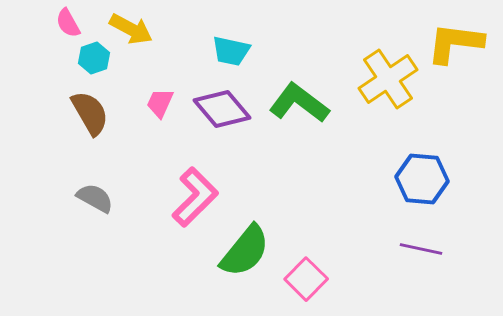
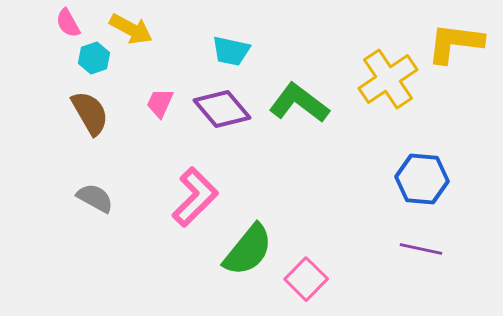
green semicircle: moved 3 px right, 1 px up
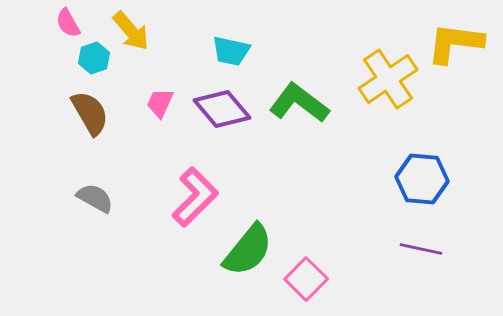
yellow arrow: moved 2 px down; rotated 21 degrees clockwise
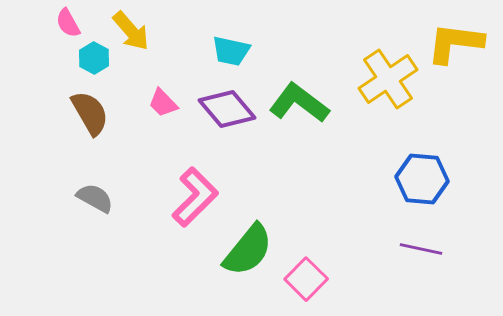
cyan hexagon: rotated 12 degrees counterclockwise
pink trapezoid: moved 3 px right; rotated 68 degrees counterclockwise
purple diamond: moved 5 px right
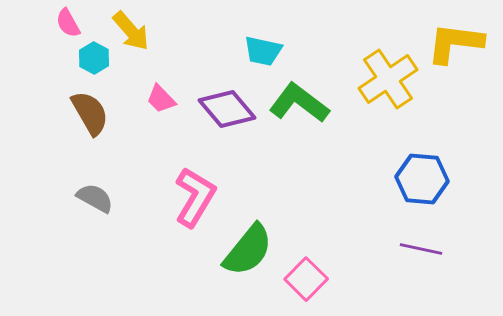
cyan trapezoid: moved 32 px right
pink trapezoid: moved 2 px left, 4 px up
pink L-shape: rotated 14 degrees counterclockwise
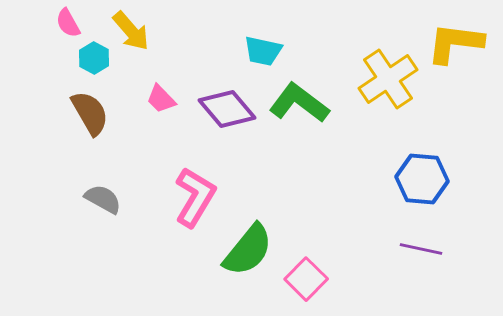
gray semicircle: moved 8 px right, 1 px down
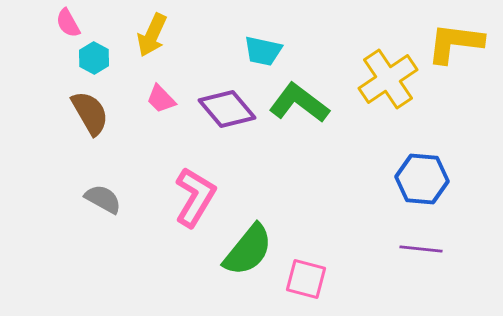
yellow arrow: moved 21 px right, 4 px down; rotated 66 degrees clockwise
purple line: rotated 6 degrees counterclockwise
pink square: rotated 30 degrees counterclockwise
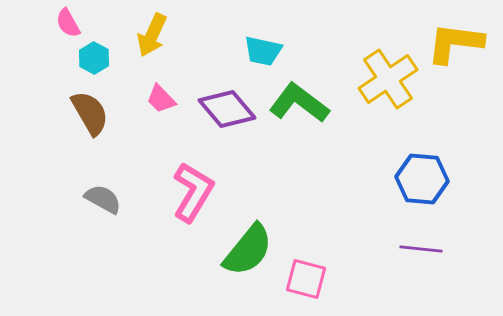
pink L-shape: moved 2 px left, 5 px up
